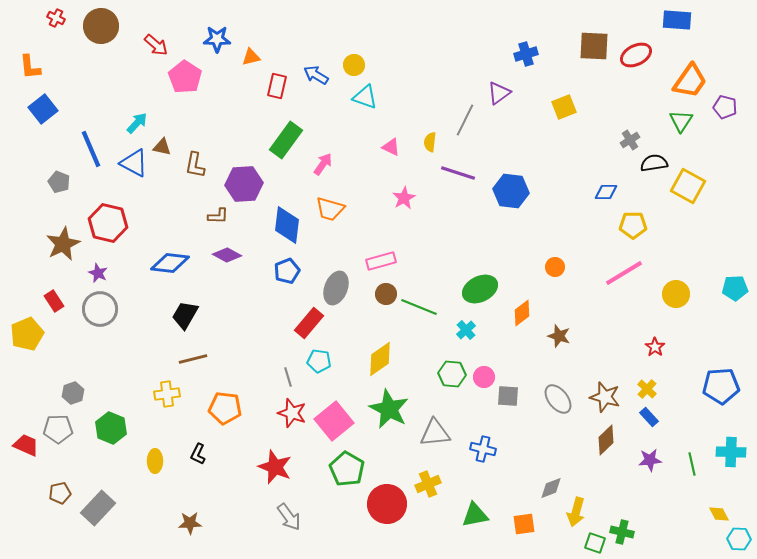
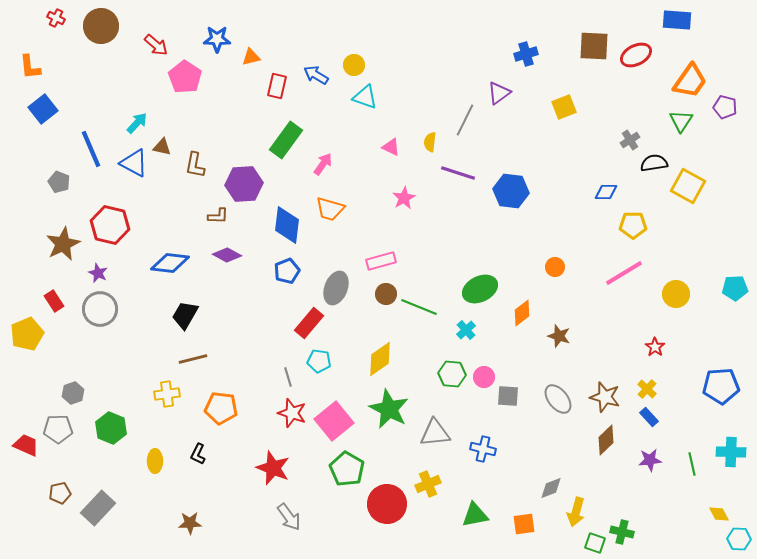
red hexagon at (108, 223): moved 2 px right, 2 px down
orange pentagon at (225, 408): moved 4 px left
red star at (275, 467): moved 2 px left, 1 px down
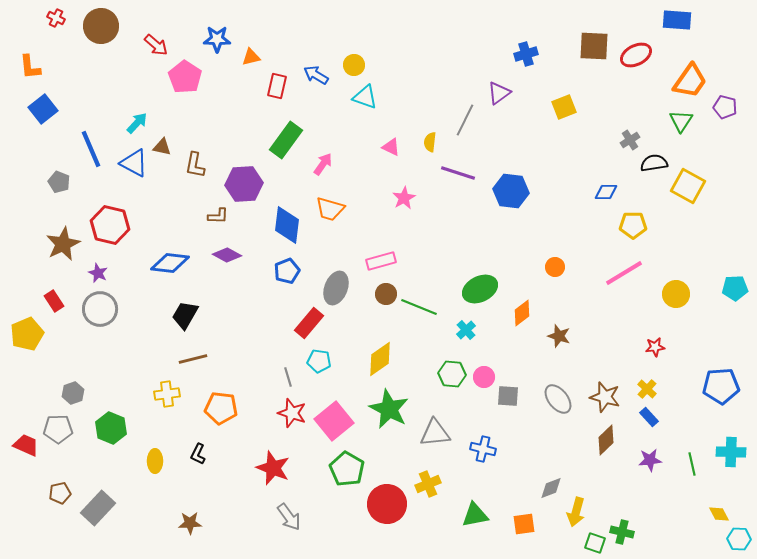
red star at (655, 347): rotated 30 degrees clockwise
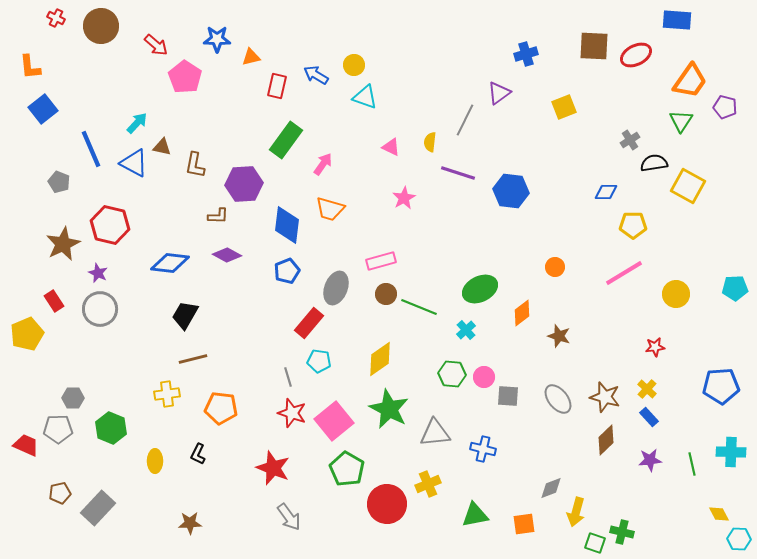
gray hexagon at (73, 393): moved 5 px down; rotated 20 degrees clockwise
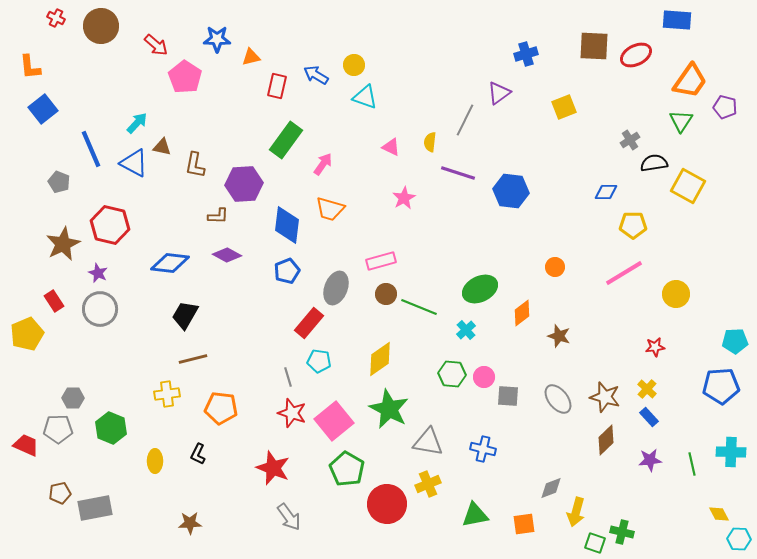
cyan pentagon at (735, 288): moved 53 px down
gray triangle at (435, 433): moved 7 px left, 9 px down; rotated 16 degrees clockwise
gray rectangle at (98, 508): moved 3 px left; rotated 36 degrees clockwise
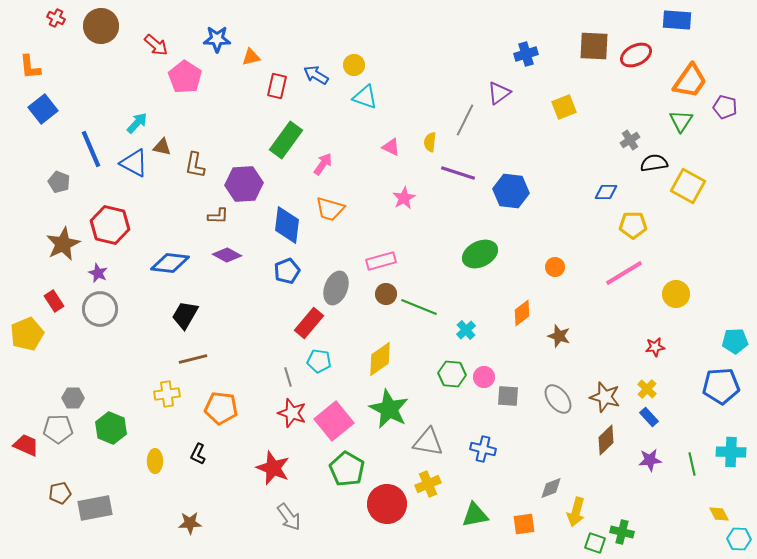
green ellipse at (480, 289): moved 35 px up
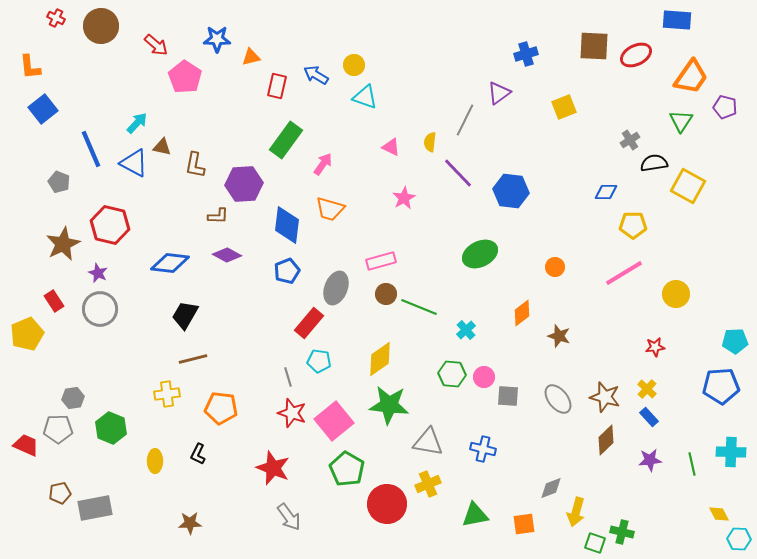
orange trapezoid at (690, 81): moved 1 px right, 4 px up
purple line at (458, 173): rotated 28 degrees clockwise
gray hexagon at (73, 398): rotated 10 degrees counterclockwise
green star at (389, 409): moved 4 px up; rotated 21 degrees counterclockwise
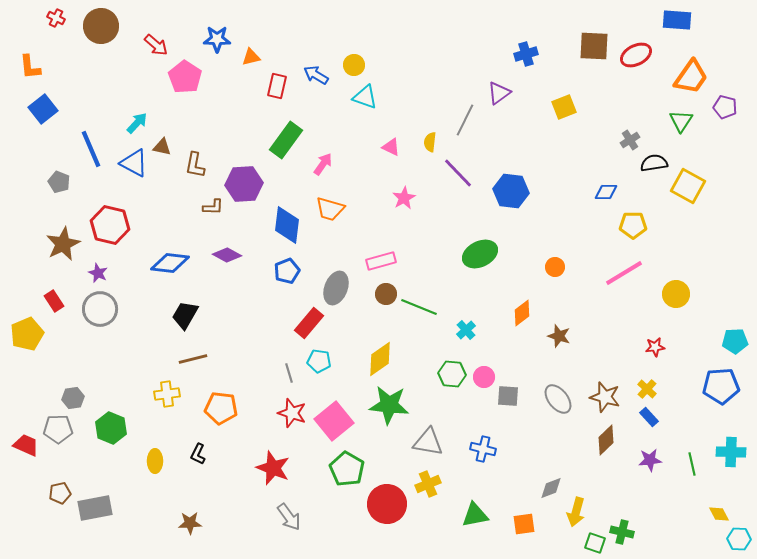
brown L-shape at (218, 216): moved 5 px left, 9 px up
gray line at (288, 377): moved 1 px right, 4 px up
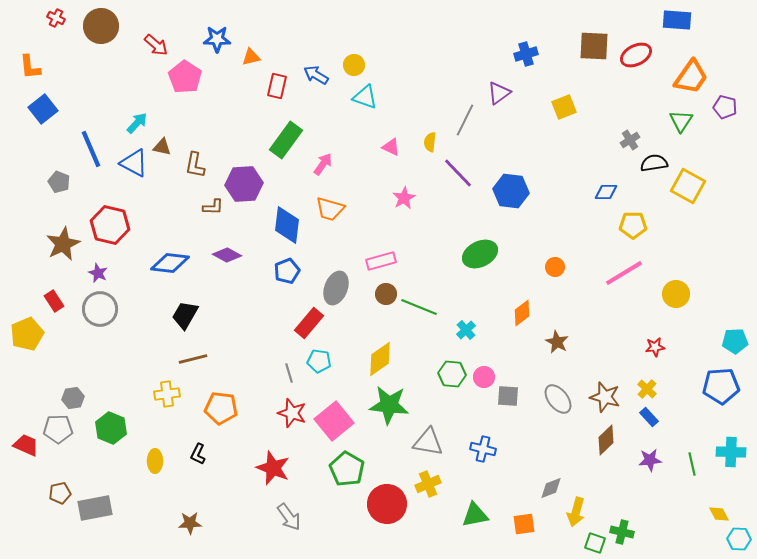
brown star at (559, 336): moved 2 px left, 6 px down; rotated 10 degrees clockwise
